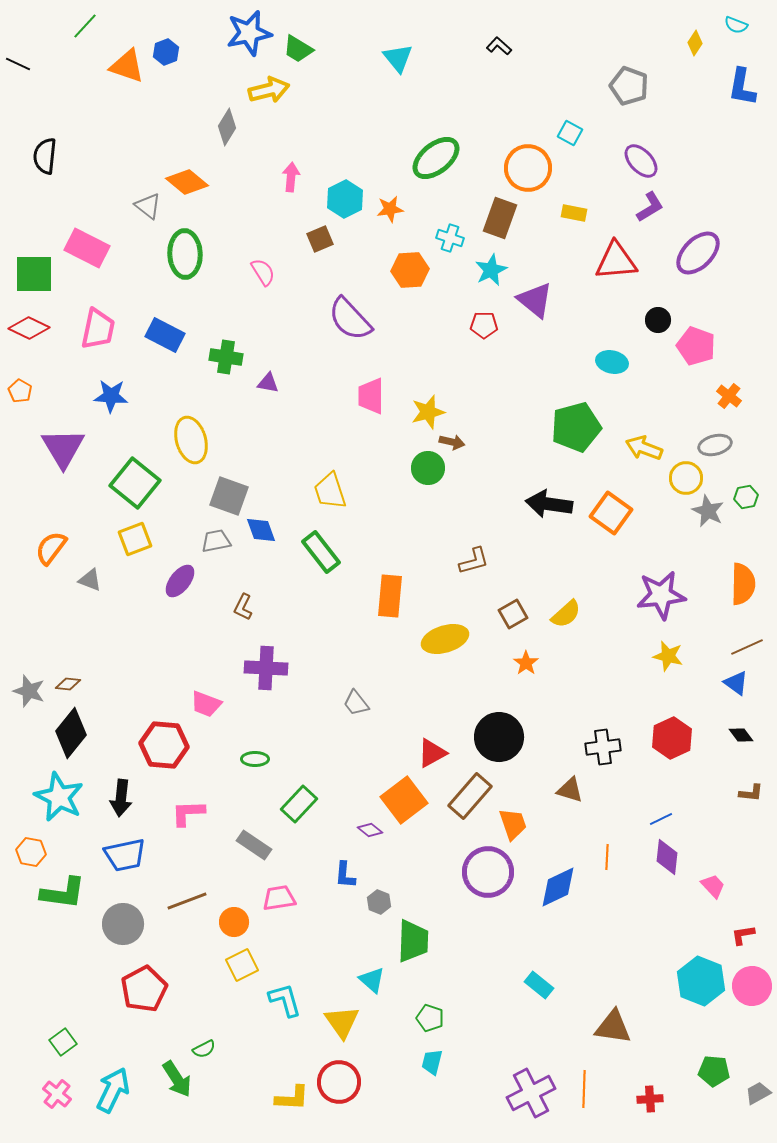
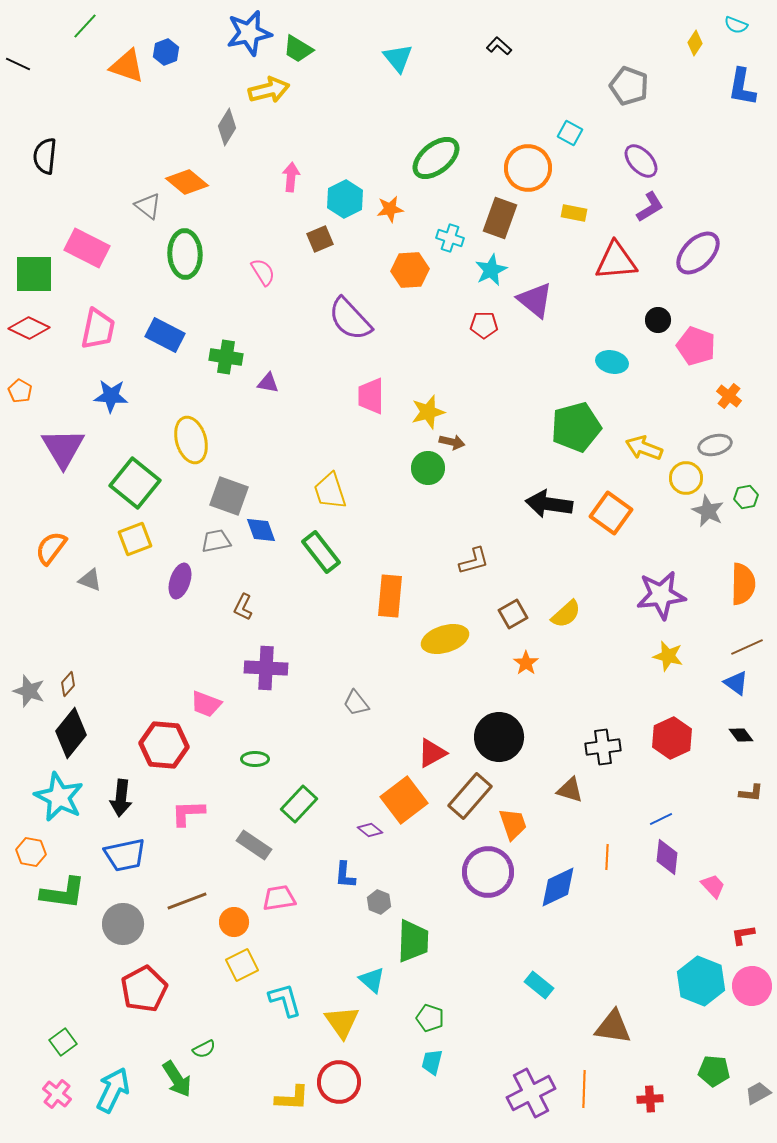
purple ellipse at (180, 581): rotated 20 degrees counterclockwise
brown diamond at (68, 684): rotated 55 degrees counterclockwise
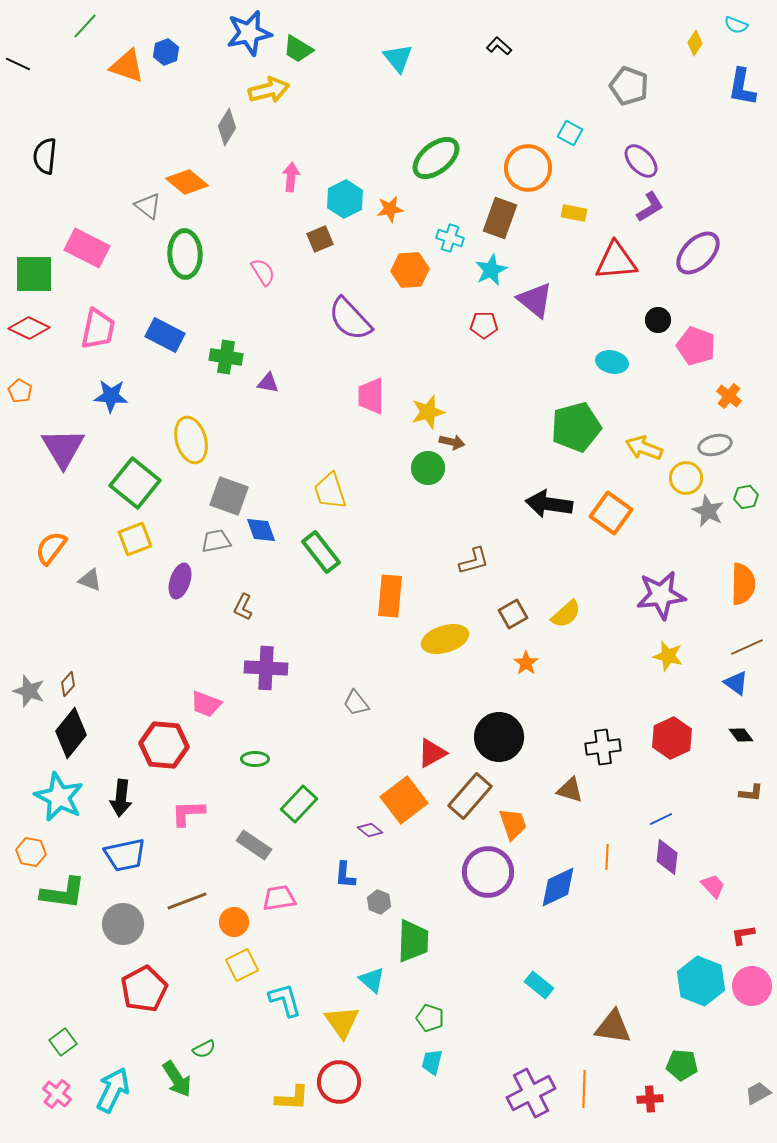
green pentagon at (714, 1071): moved 32 px left, 6 px up
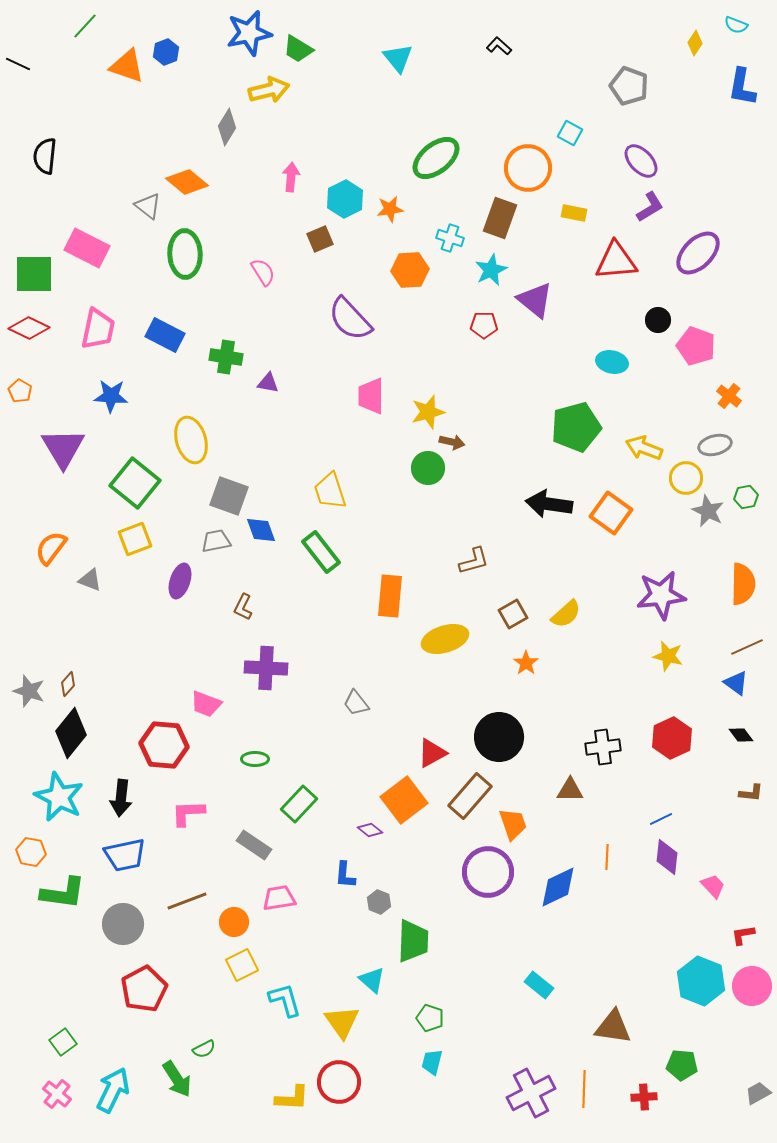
brown triangle at (570, 790): rotated 16 degrees counterclockwise
red cross at (650, 1099): moved 6 px left, 2 px up
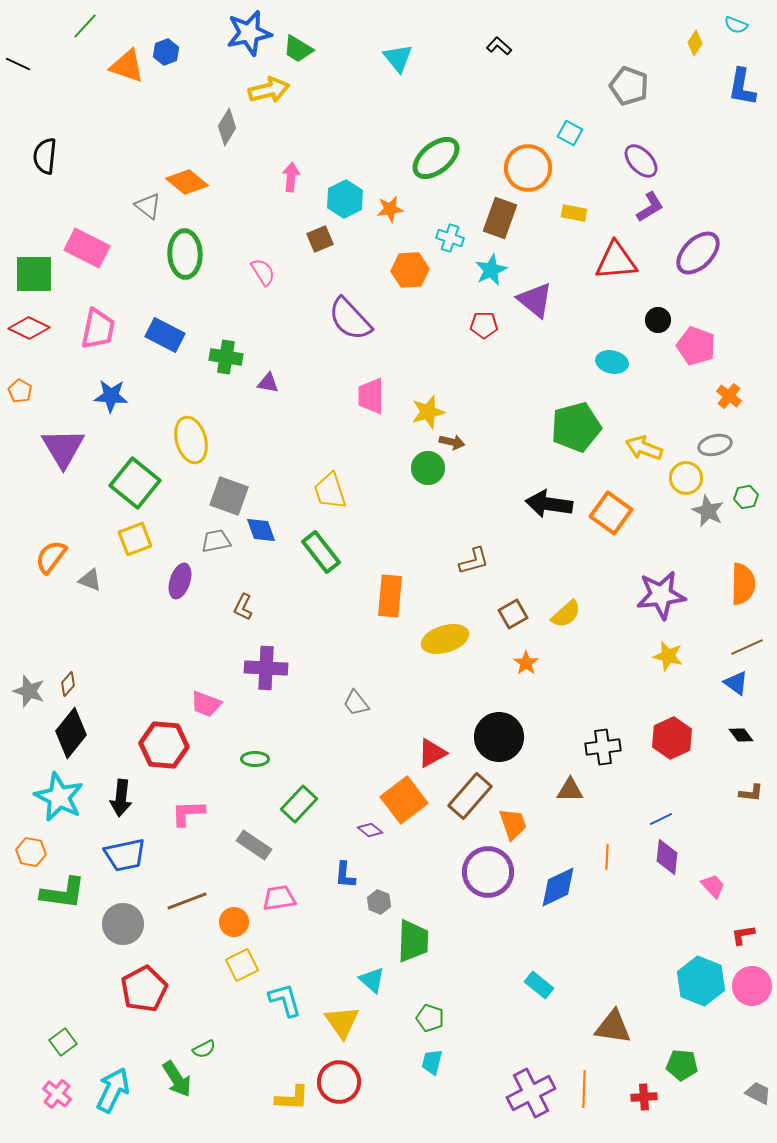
orange semicircle at (51, 548): moved 9 px down
gray trapezoid at (758, 1093): rotated 56 degrees clockwise
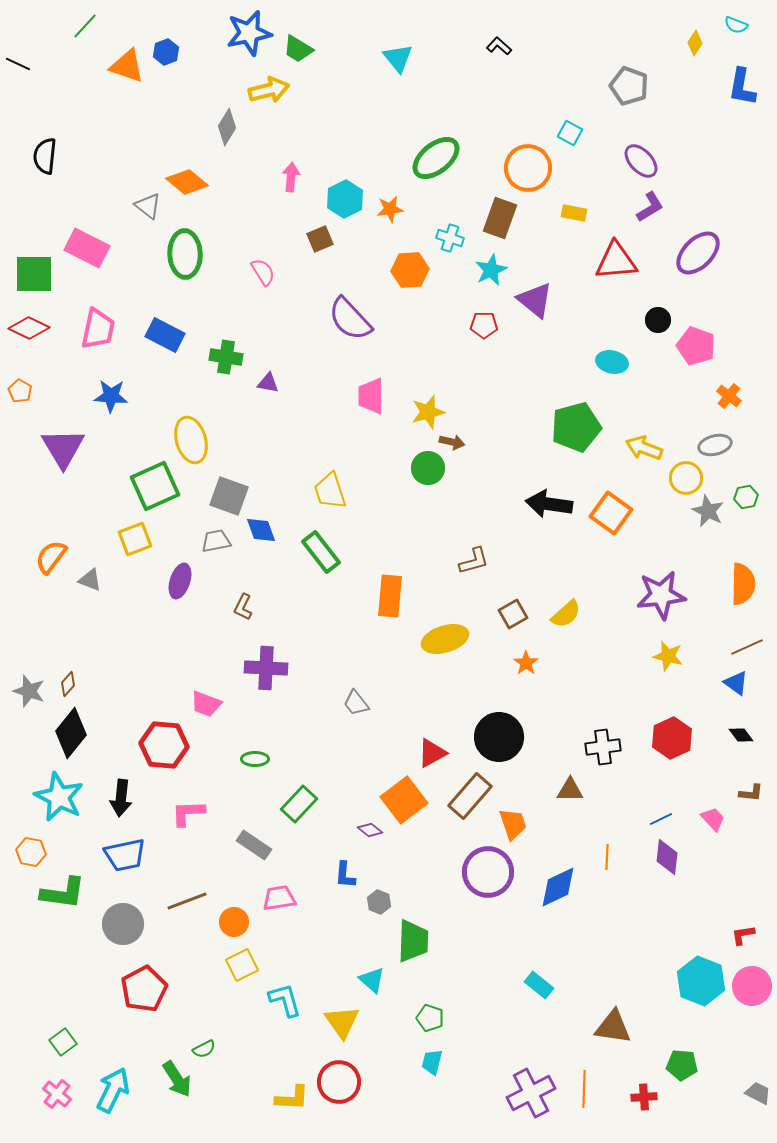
green square at (135, 483): moved 20 px right, 3 px down; rotated 27 degrees clockwise
pink trapezoid at (713, 886): moved 67 px up
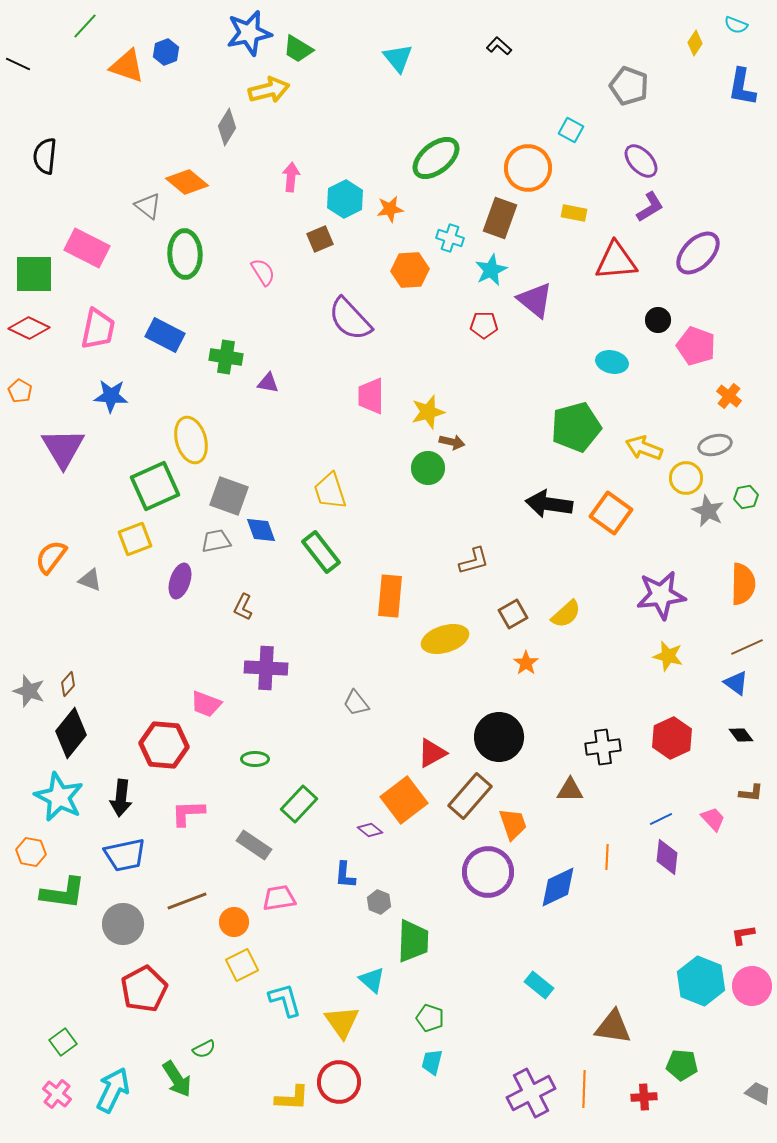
cyan square at (570, 133): moved 1 px right, 3 px up
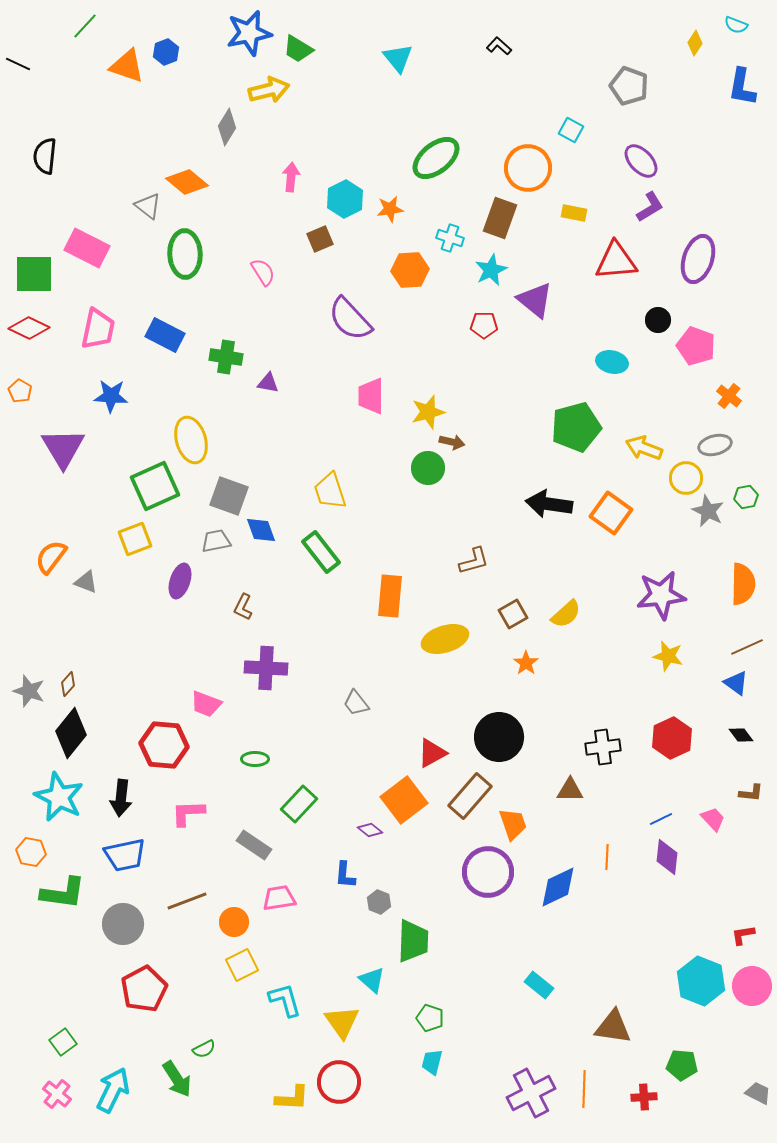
purple ellipse at (698, 253): moved 6 px down; rotated 27 degrees counterclockwise
gray triangle at (90, 580): moved 4 px left, 2 px down
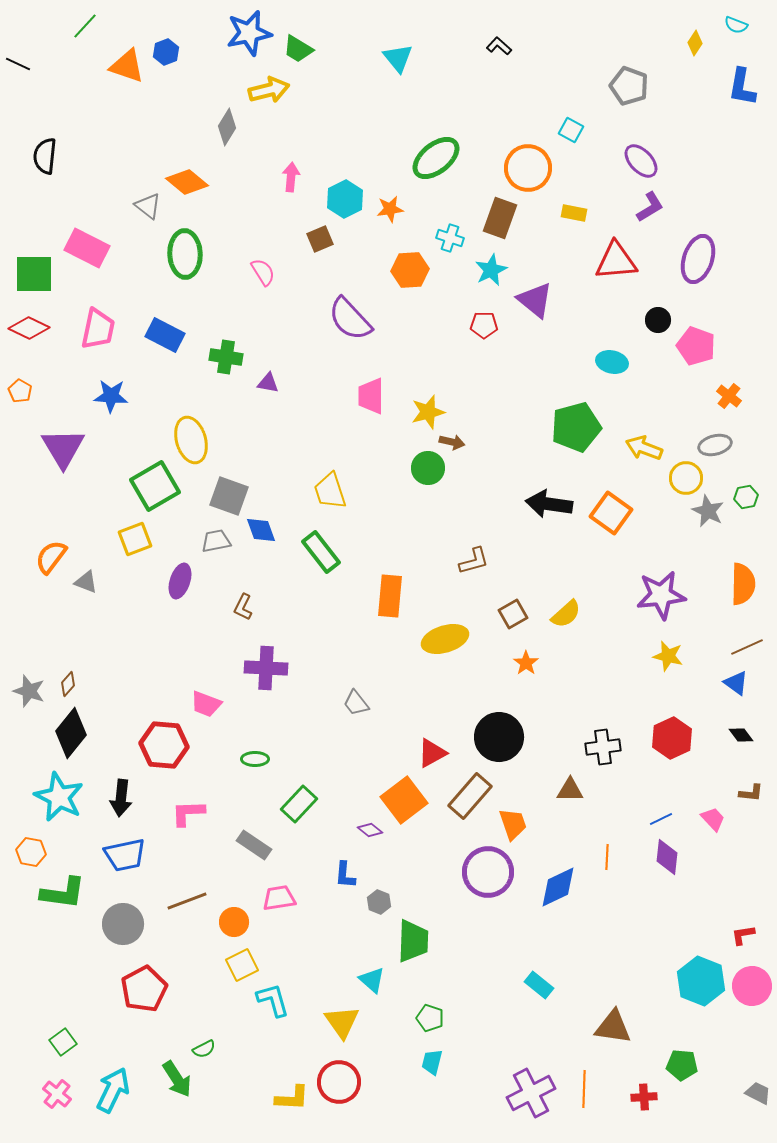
green square at (155, 486): rotated 6 degrees counterclockwise
cyan L-shape at (285, 1000): moved 12 px left
